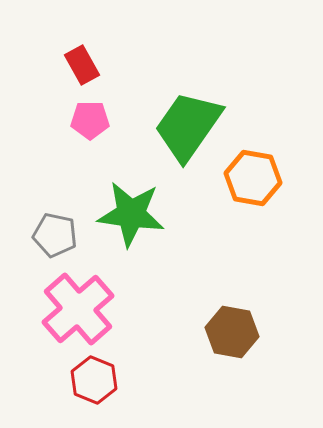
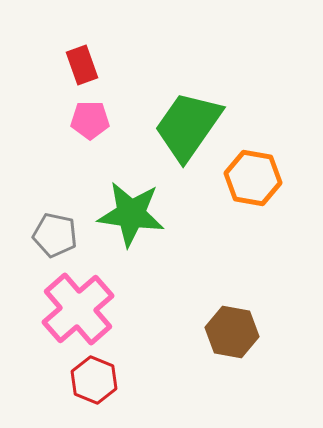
red rectangle: rotated 9 degrees clockwise
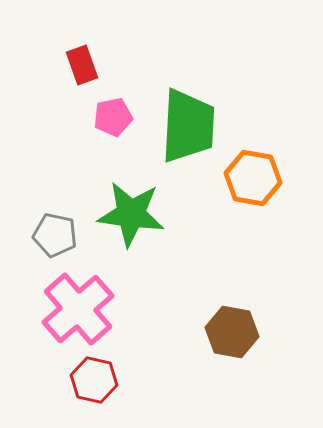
pink pentagon: moved 23 px right, 3 px up; rotated 12 degrees counterclockwise
green trapezoid: rotated 148 degrees clockwise
red hexagon: rotated 9 degrees counterclockwise
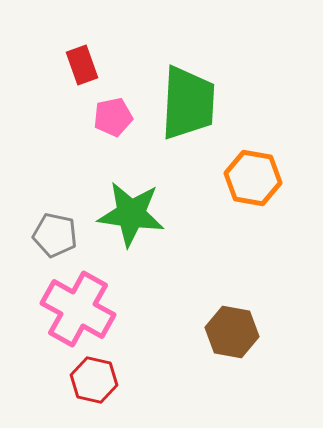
green trapezoid: moved 23 px up
pink cross: rotated 20 degrees counterclockwise
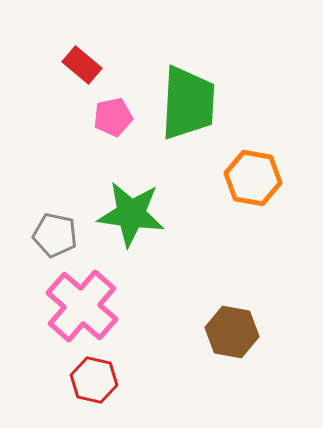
red rectangle: rotated 30 degrees counterclockwise
pink cross: moved 4 px right, 3 px up; rotated 12 degrees clockwise
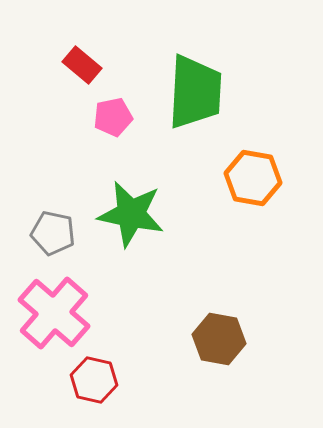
green trapezoid: moved 7 px right, 11 px up
green star: rotated 4 degrees clockwise
gray pentagon: moved 2 px left, 2 px up
pink cross: moved 28 px left, 7 px down
brown hexagon: moved 13 px left, 7 px down
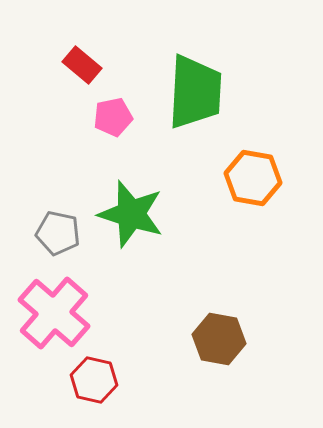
green star: rotated 6 degrees clockwise
gray pentagon: moved 5 px right
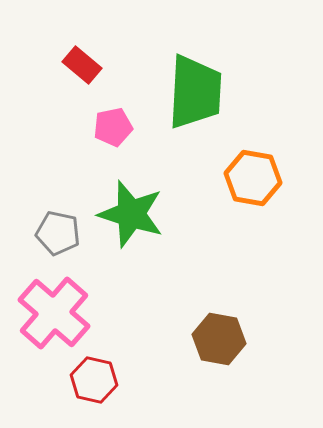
pink pentagon: moved 10 px down
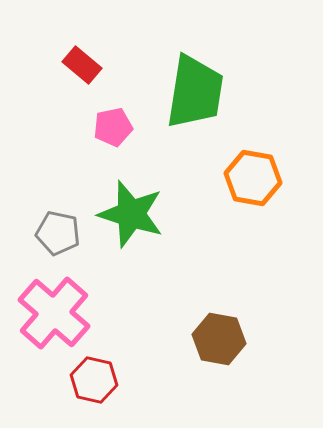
green trapezoid: rotated 6 degrees clockwise
